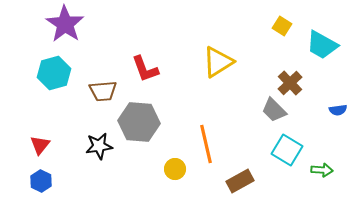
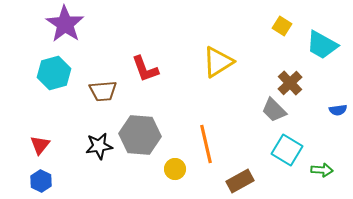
gray hexagon: moved 1 px right, 13 px down
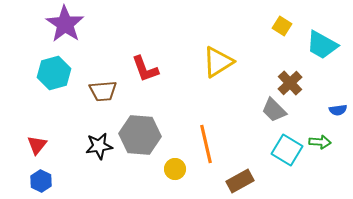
red triangle: moved 3 px left
green arrow: moved 2 px left, 28 px up
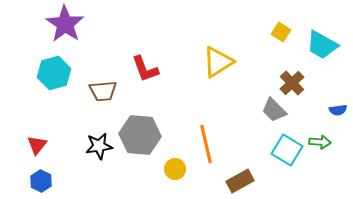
yellow square: moved 1 px left, 6 px down
brown cross: moved 2 px right
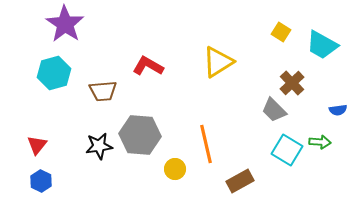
red L-shape: moved 3 px right, 3 px up; rotated 140 degrees clockwise
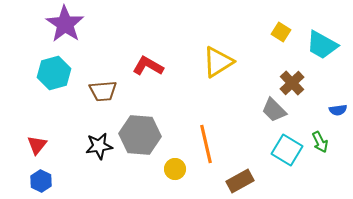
green arrow: rotated 60 degrees clockwise
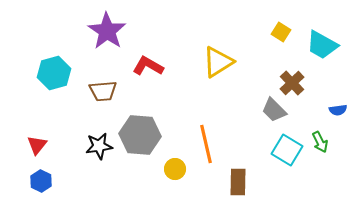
purple star: moved 42 px right, 7 px down
brown rectangle: moved 2 px left, 1 px down; rotated 60 degrees counterclockwise
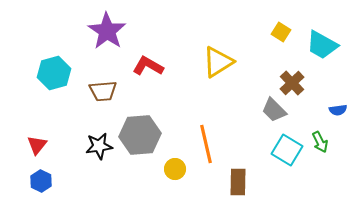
gray hexagon: rotated 9 degrees counterclockwise
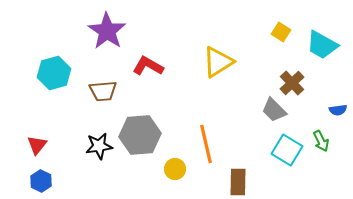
green arrow: moved 1 px right, 1 px up
